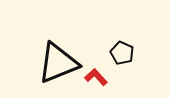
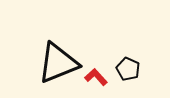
black pentagon: moved 6 px right, 16 px down
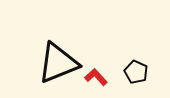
black pentagon: moved 8 px right, 3 px down
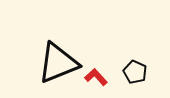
black pentagon: moved 1 px left
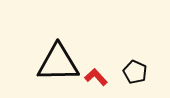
black triangle: rotated 21 degrees clockwise
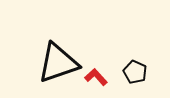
black triangle: rotated 18 degrees counterclockwise
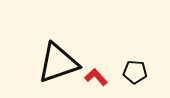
black pentagon: rotated 20 degrees counterclockwise
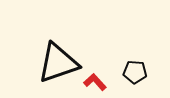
red L-shape: moved 1 px left, 5 px down
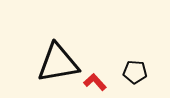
black triangle: rotated 9 degrees clockwise
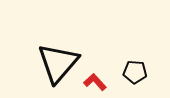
black triangle: rotated 39 degrees counterclockwise
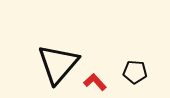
black triangle: moved 1 px down
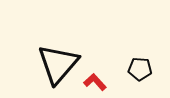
black pentagon: moved 5 px right, 3 px up
